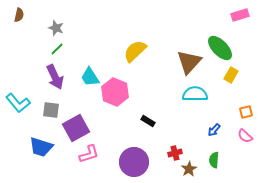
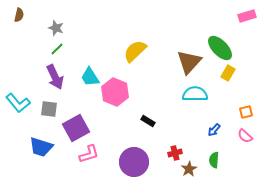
pink rectangle: moved 7 px right, 1 px down
yellow rectangle: moved 3 px left, 2 px up
gray square: moved 2 px left, 1 px up
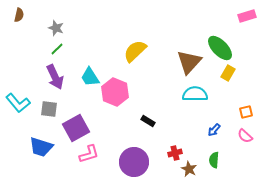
brown star: rotated 14 degrees counterclockwise
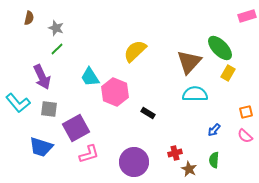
brown semicircle: moved 10 px right, 3 px down
purple arrow: moved 13 px left
black rectangle: moved 8 px up
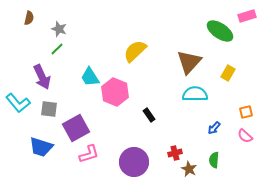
gray star: moved 3 px right, 1 px down
green ellipse: moved 17 px up; rotated 12 degrees counterclockwise
black rectangle: moved 1 px right, 2 px down; rotated 24 degrees clockwise
blue arrow: moved 2 px up
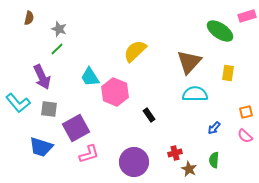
yellow rectangle: rotated 21 degrees counterclockwise
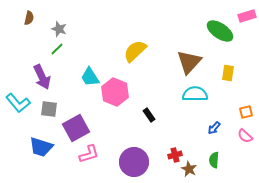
red cross: moved 2 px down
